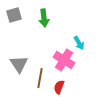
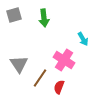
cyan arrow: moved 4 px right, 4 px up
brown line: rotated 24 degrees clockwise
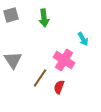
gray square: moved 3 px left
gray triangle: moved 6 px left, 4 px up
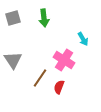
gray square: moved 2 px right, 3 px down
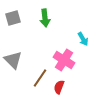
green arrow: moved 1 px right
gray triangle: rotated 12 degrees counterclockwise
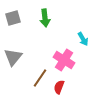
gray triangle: moved 3 px up; rotated 24 degrees clockwise
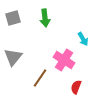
red semicircle: moved 17 px right
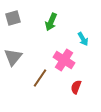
green arrow: moved 6 px right, 4 px down; rotated 30 degrees clockwise
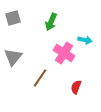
cyan arrow: moved 2 px right, 1 px down; rotated 48 degrees counterclockwise
pink cross: moved 7 px up
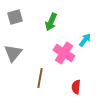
gray square: moved 2 px right, 1 px up
cyan arrow: rotated 64 degrees counterclockwise
gray triangle: moved 4 px up
brown line: rotated 24 degrees counterclockwise
red semicircle: rotated 16 degrees counterclockwise
